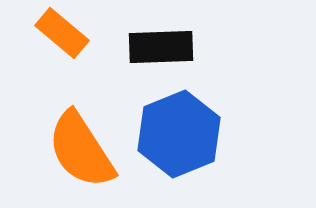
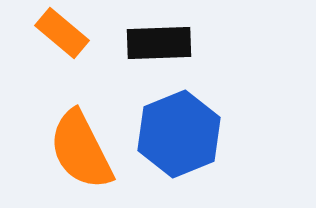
black rectangle: moved 2 px left, 4 px up
orange semicircle: rotated 6 degrees clockwise
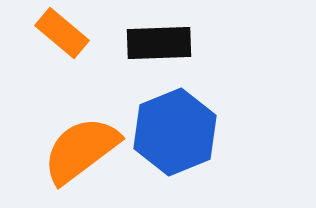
blue hexagon: moved 4 px left, 2 px up
orange semicircle: rotated 80 degrees clockwise
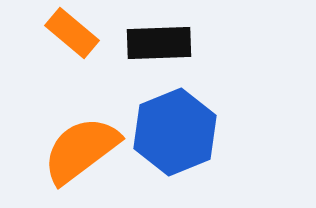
orange rectangle: moved 10 px right
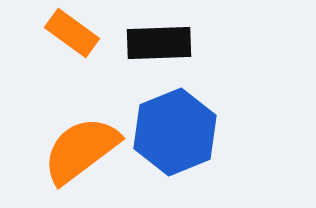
orange rectangle: rotated 4 degrees counterclockwise
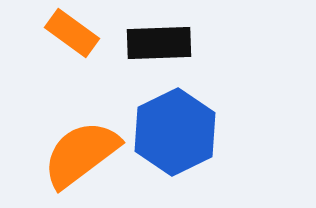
blue hexagon: rotated 4 degrees counterclockwise
orange semicircle: moved 4 px down
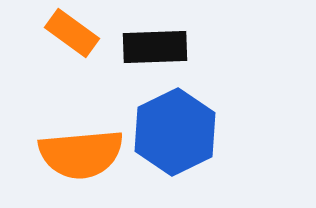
black rectangle: moved 4 px left, 4 px down
orange semicircle: rotated 148 degrees counterclockwise
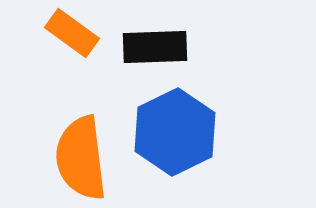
orange semicircle: moved 4 px down; rotated 88 degrees clockwise
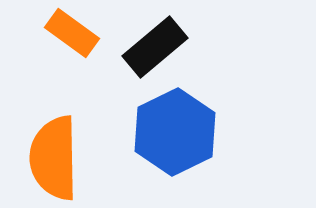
black rectangle: rotated 38 degrees counterclockwise
orange semicircle: moved 27 px left; rotated 6 degrees clockwise
